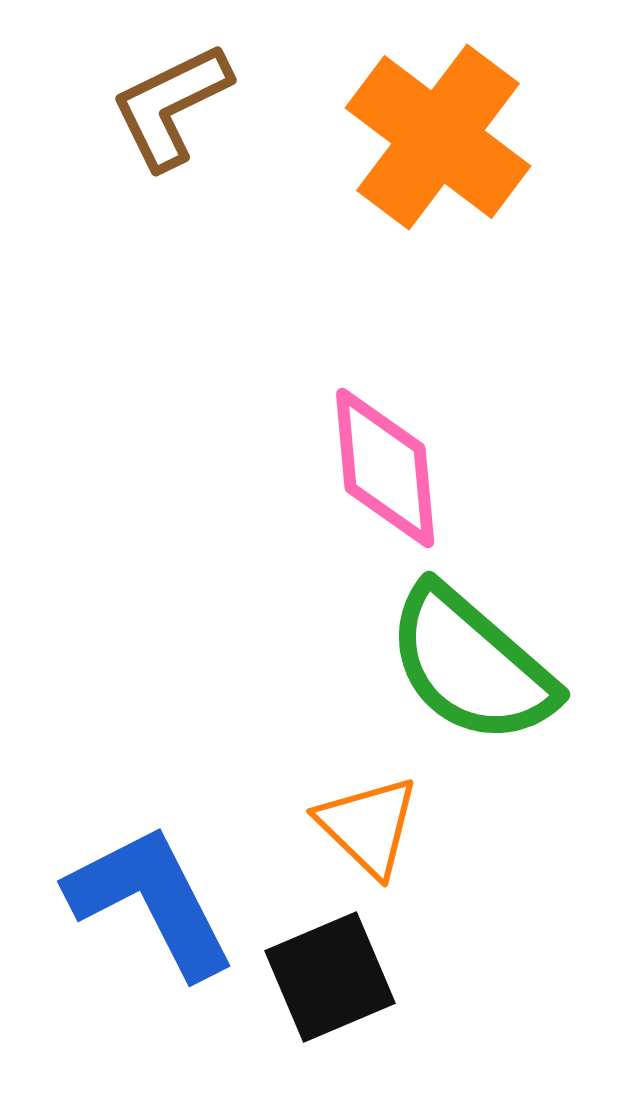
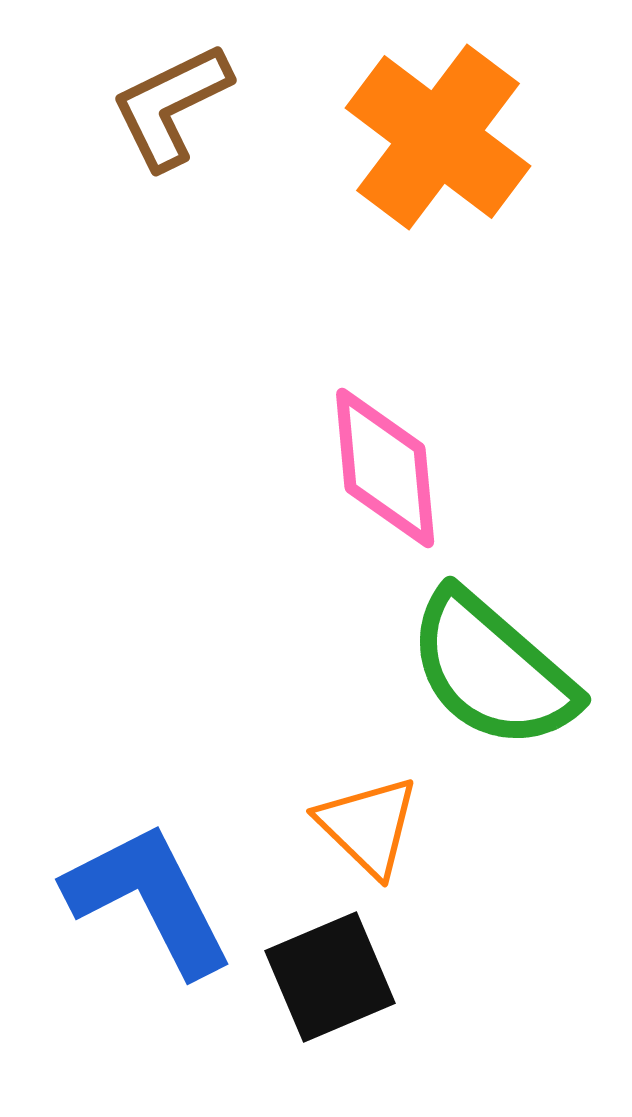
green semicircle: moved 21 px right, 5 px down
blue L-shape: moved 2 px left, 2 px up
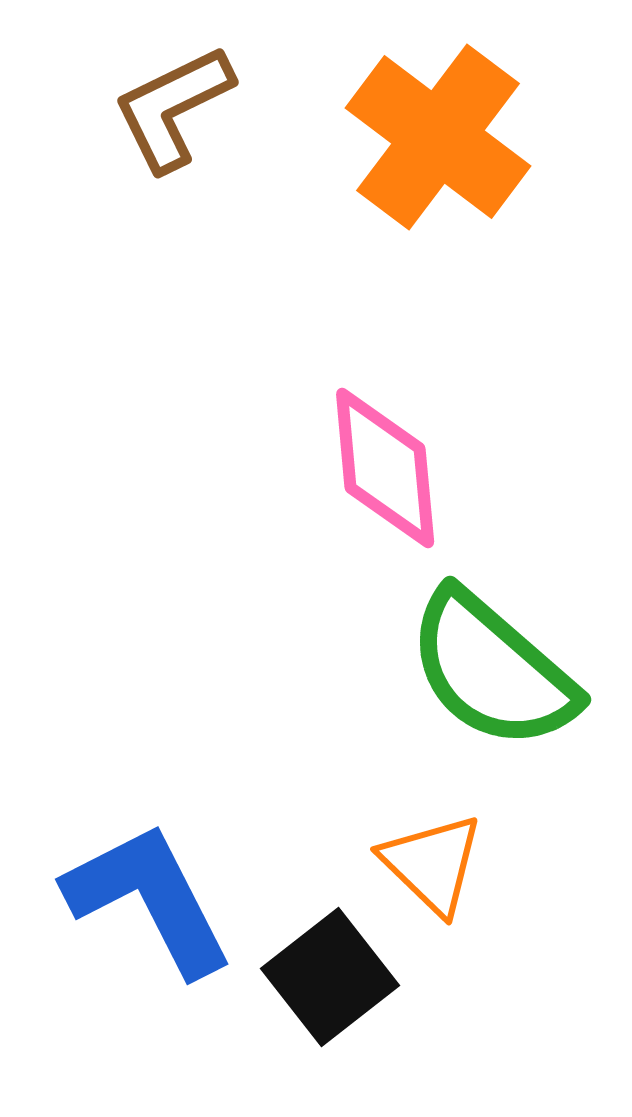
brown L-shape: moved 2 px right, 2 px down
orange triangle: moved 64 px right, 38 px down
black square: rotated 15 degrees counterclockwise
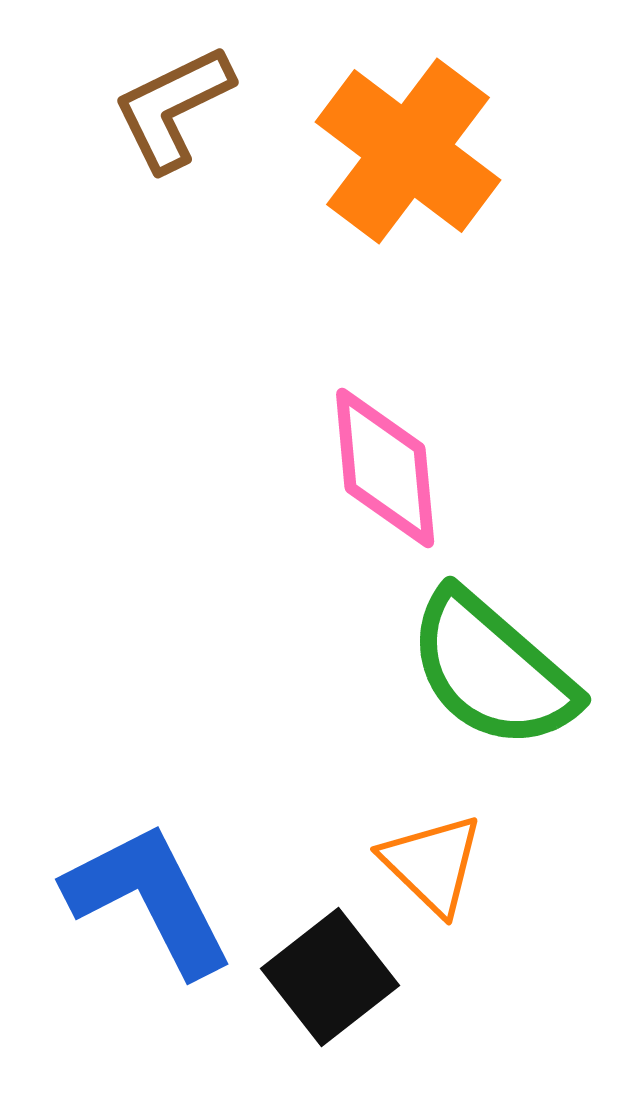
orange cross: moved 30 px left, 14 px down
